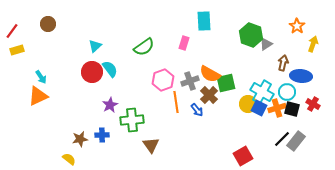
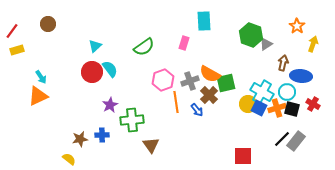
red square: rotated 30 degrees clockwise
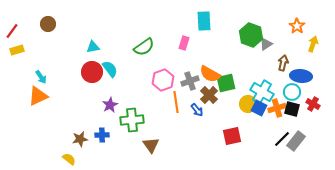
cyan triangle: moved 2 px left, 1 px down; rotated 32 degrees clockwise
cyan circle: moved 5 px right
red square: moved 11 px left, 20 px up; rotated 12 degrees counterclockwise
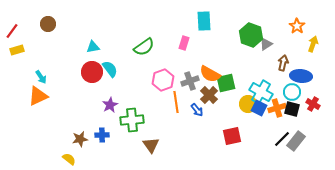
cyan cross: moved 1 px left
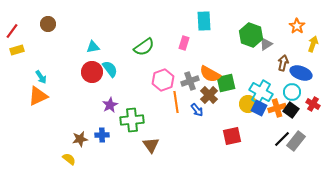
blue ellipse: moved 3 px up; rotated 15 degrees clockwise
black square: moved 1 px left, 1 px down; rotated 21 degrees clockwise
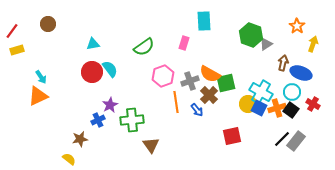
cyan triangle: moved 3 px up
pink hexagon: moved 4 px up
blue cross: moved 4 px left, 15 px up; rotated 24 degrees counterclockwise
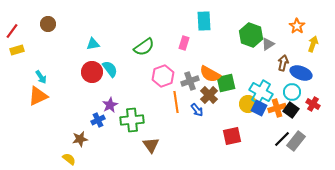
gray triangle: moved 2 px right
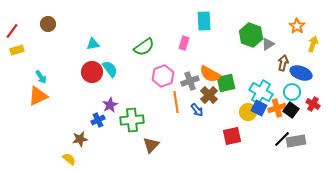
yellow circle: moved 8 px down
gray rectangle: rotated 42 degrees clockwise
brown triangle: rotated 18 degrees clockwise
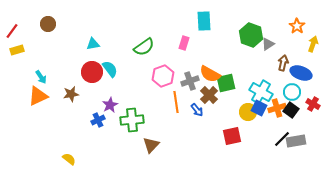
brown star: moved 9 px left, 45 px up
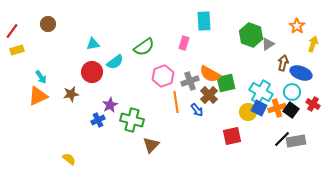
cyan semicircle: moved 5 px right, 7 px up; rotated 90 degrees clockwise
green cross: rotated 20 degrees clockwise
